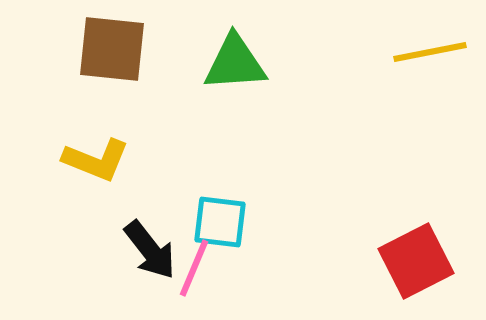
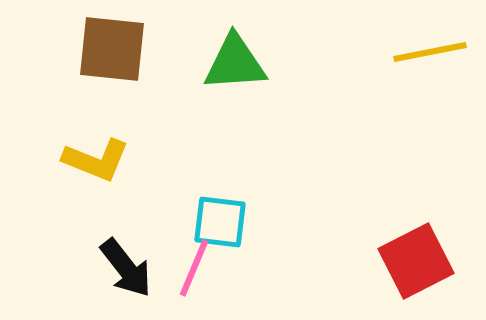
black arrow: moved 24 px left, 18 px down
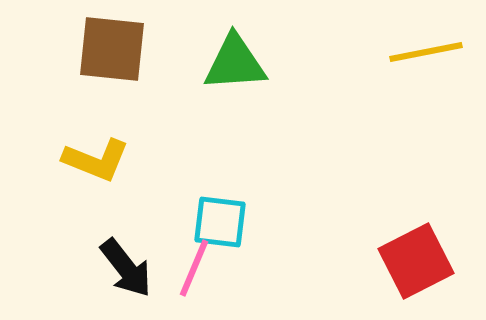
yellow line: moved 4 px left
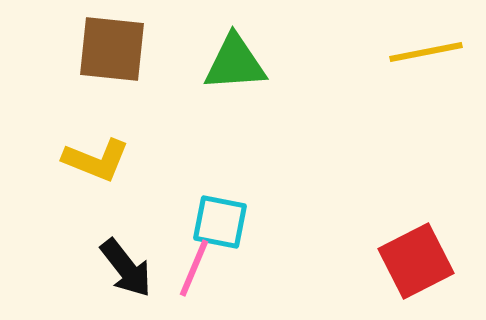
cyan square: rotated 4 degrees clockwise
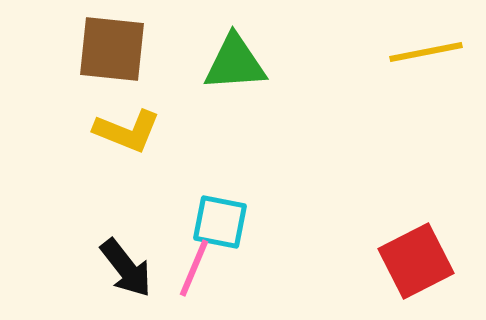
yellow L-shape: moved 31 px right, 29 px up
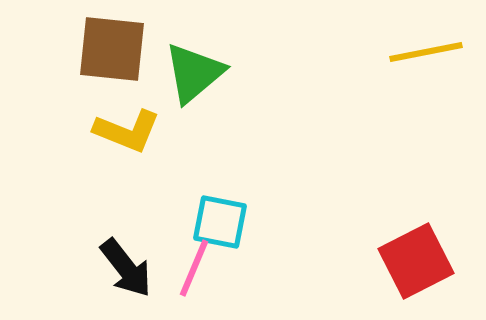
green triangle: moved 41 px left, 10 px down; rotated 36 degrees counterclockwise
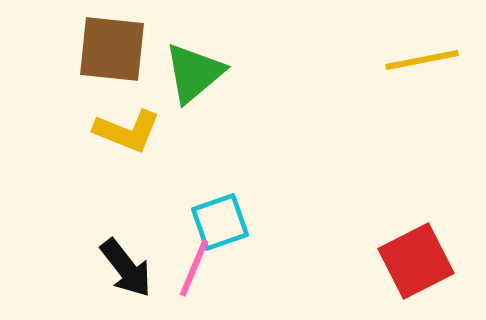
yellow line: moved 4 px left, 8 px down
cyan square: rotated 30 degrees counterclockwise
